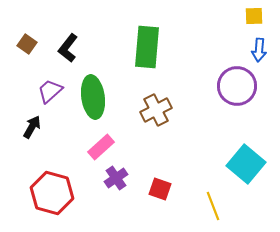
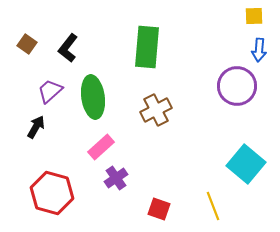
black arrow: moved 4 px right
red square: moved 1 px left, 20 px down
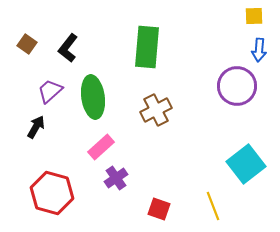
cyan square: rotated 12 degrees clockwise
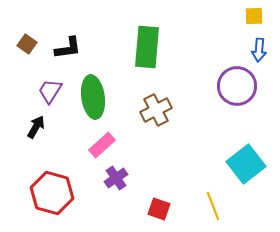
black L-shape: rotated 136 degrees counterclockwise
purple trapezoid: rotated 16 degrees counterclockwise
pink rectangle: moved 1 px right, 2 px up
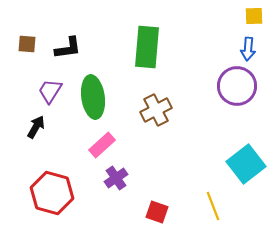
brown square: rotated 30 degrees counterclockwise
blue arrow: moved 11 px left, 1 px up
red square: moved 2 px left, 3 px down
